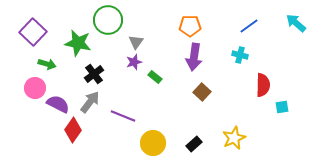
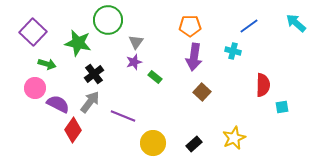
cyan cross: moved 7 px left, 4 px up
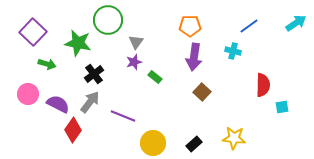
cyan arrow: rotated 105 degrees clockwise
pink circle: moved 7 px left, 6 px down
yellow star: rotated 30 degrees clockwise
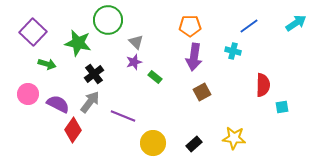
gray triangle: rotated 21 degrees counterclockwise
brown square: rotated 18 degrees clockwise
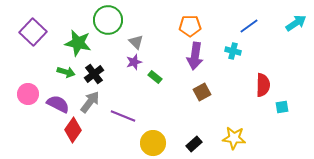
purple arrow: moved 1 px right, 1 px up
green arrow: moved 19 px right, 8 px down
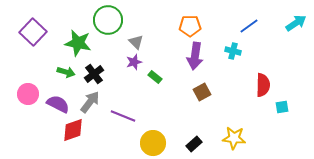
red diamond: rotated 35 degrees clockwise
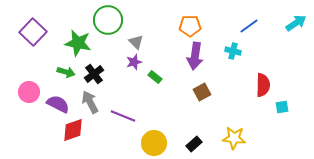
pink circle: moved 1 px right, 2 px up
gray arrow: rotated 65 degrees counterclockwise
yellow circle: moved 1 px right
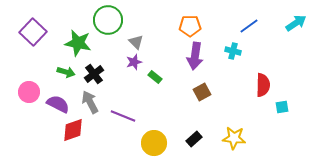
black rectangle: moved 5 px up
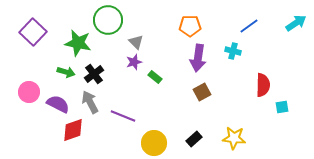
purple arrow: moved 3 px right, 2 px down
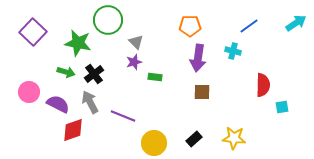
green rectangle: rotated 32 degrees counterclockwise
brown square: rotated 30 degrees clockwise
